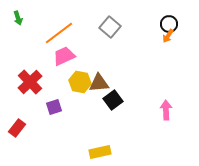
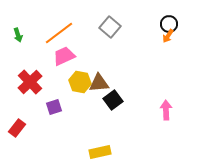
green arrow: moved 17 px down
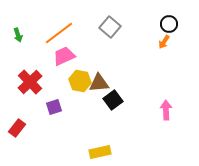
orange arrow: moved 4 px left, 6 px down
yellow hexagon: moved 1 px up
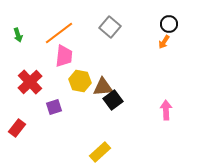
pink trapezoid: rotated 120 degrees clockwise
brown triangle: moved 4 px right, 4 px down
yellow rectangle: rotated 30 degrees counterclockwise
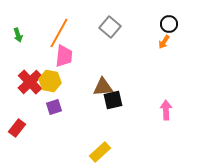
orange line: rotated 24 degrees counterclockwise
yellow hexagon: moved 30 px left
black square: rotated 24 degrees clockwise
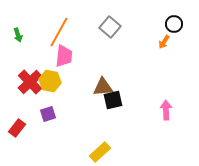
black circle: moved 5 px right
orange line: moved 1 px up
purple square: moved 6 px left, 7 px down
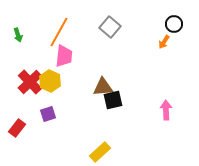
yellow hexagon: rotated 15 degrees clockwise
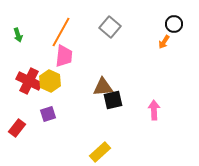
orange line: moved 2 px right
red cross: moved 1 px left, 1 px up; rotated 20 degrees counterclockwise
pink arrow: moved 12 px left
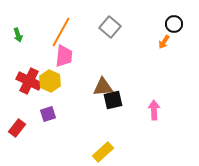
yellow rectangle: moved 3 px right
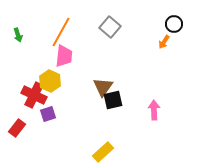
red cross: moved 5 px right, 14 px down
brown triangle: rotated 50 degrees counterclockwise
